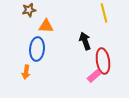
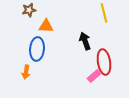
red ellipse: moved 1 px right, 1 px down
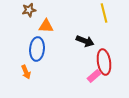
black arrow: rotated 132 degrees clockwise
orange arrow: rotated 32 degrees counterclockwise
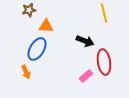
blue ellipse: rotated 25 degrees clockwise
pink rectangle: moved 8 px left
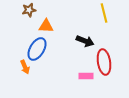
orange arrow: moved 1 px left, 5 px up
pink rectangle: rotated 40 degrees clockwise
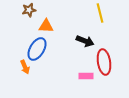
yellow line: moved 4 px left
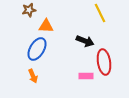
yellow line: rotated 12 degrees counterclockwise
orange arrow: moved 8 px right, 9 px down
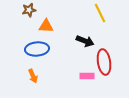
blue ellipse: rotated 55 degrees clockwise
pink rectangle: moved 1 px right
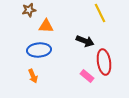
blue ellipse: moved 2 px right, 1 px down
pink rectangle: rotated 40 degrees clockwise
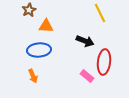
brown star: rotated 16 degrees counterclockwise
red ellipse: rotated 15 degrees clockwise
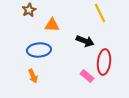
orange triangle: moved 6 px right, 1 px up
